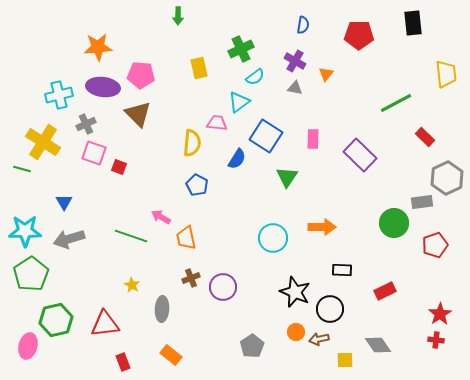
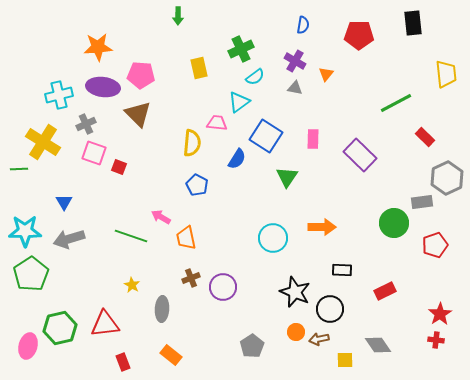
green line at (22, 169): moved 3 px left; rotated 18 degrees counterclockwise
green hexagon at (56, 320): moved 4 px right, 8 px down
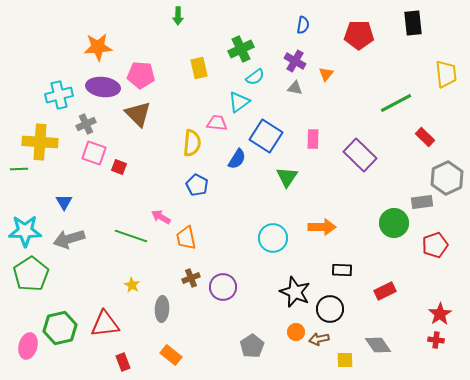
yellow cross at (43, 142): moved 3 px left; rotated 28 degrees counterclockwise
